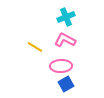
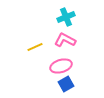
yellow line: rotated 56 degrees counterclockwise
pink ellipse: rotated 15 degrees counterclockwise
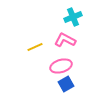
cyan cross: moved 7 px right
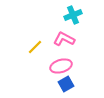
cyan cross: moved 2 px up
pink L-shape: moved 1 px left, 1 px up
yellow line: rotated 21 degrees counterclockwise
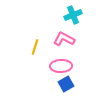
yellow line: rotated 28 degrees counterclockwise
pink ellipse: rotated 15 degrees clockwise
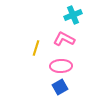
yellow line: moved 1 px right, 1 px down
blue square: moved 6 px left, 3 px down
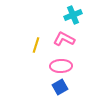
yellow line: moved 3 px up
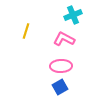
yellow line: moved 10 px left, 14 px up
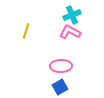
cyan cross: moved 1 px left
pink L-shape: moved 6 px right, 7 px up
